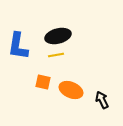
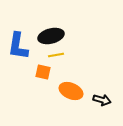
black ellipse: moved 7 px left
orange square: moved 10 px up
orange ellipse: moved 1 px down
black arrow: rotated 132 degrees clockwise
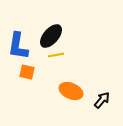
black ellipse: rotated 35 degrees counterclockwise
orange square: moved 16 px left
black arrow: rotated 66 degrees counterclockwise
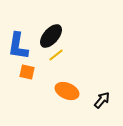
yellow line: rotated 28 degrees counterclockwise
orange ellipse: moved 4 px left
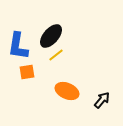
orange square: rotated 21 degrees counterclockwise
